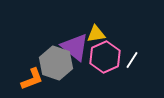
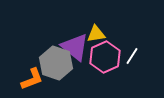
white line: moved 4 px up
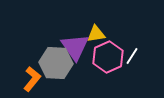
purple triangle: rotated 16 degrees clockwise
pink hexagon: moved 3 px right
gray hexagon: rotated 16 degrees counterclockwise
orange L-shape: rotated 30 degrees counterclockwise
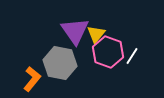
yellow triangle: rotated 42 degrees counterclockwise
purple triangle: moved 16 px up
pink hexagon: moved 5 px up; rotated 16 degrees counterclockwise
gray hexagon: moved 4 px right; rotated 8 degrees clockwise
